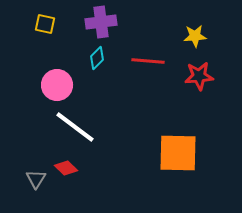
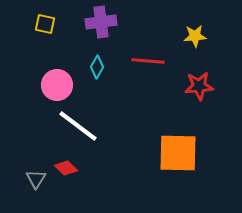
cyan diamond: moved 9 px down; rotated 15 degrees counterclockwise
red star: moved 10 px down
white line: moved 3 px right, 1 px up
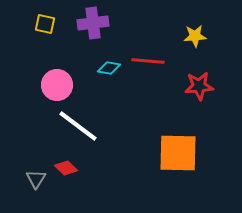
purple cross: moved 8 px left, 1 px down
cyan diamond: moved 12 px right, 1 px down; rotated 70 degrees clockwise
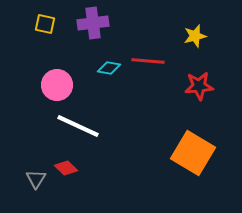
yellow star: rotated 10 degrees counterclockwise
white line: rotated 12 degrees counterclockwise
orange square: moved 15 px right; rotated 30 degrees clockwise
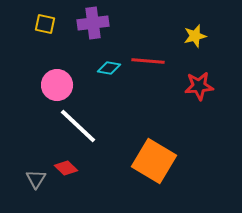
white line: rotated 18 degrees clockwise
orange square: moved 39 px left, 8 px down
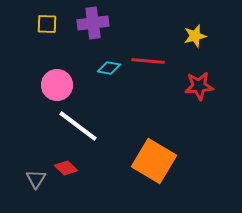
yellow square: moved 2 px right; rotated 10 degrees counterclockwise
white line: rotated 6 degrees counterclockwise
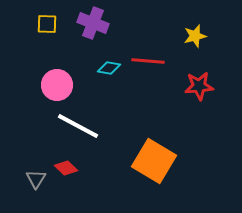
purple cross: rotated 28 degrees clockwise
white line: rotated 9 degrees counterclockwise
